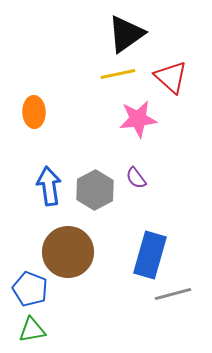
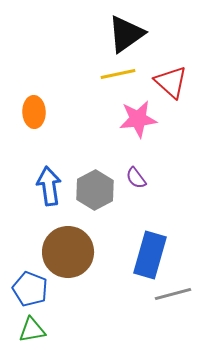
red triangle: moved 5 px down
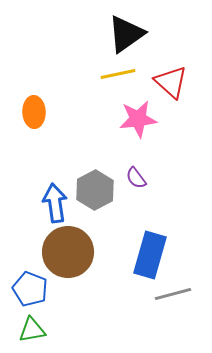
blue arrow: moved 6 px right, 17 px down
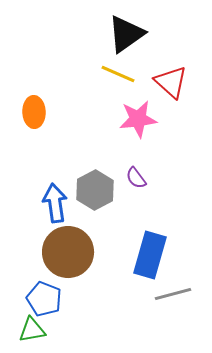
yellow line: rotated 36 degrees clockwise
blue pentagon: moved 14 px right, 10 px down
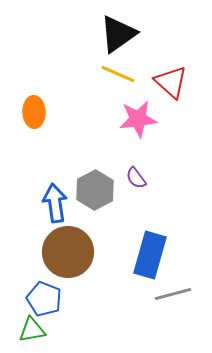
black triangle: moved 8 px left
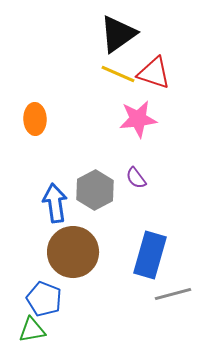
red triangle: moved 17 px left, 9 px up; rotated 24 degrees counterclockwise
orange ellipse: moved 1 px right, 7 px down
brown circle: moved 5 px right
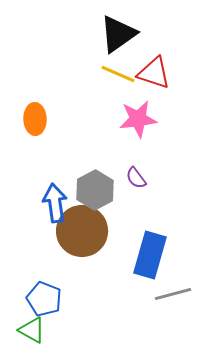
brown circle: moved 9 px right, 21 px up
green triangle: rotated 40 degrees clockwise
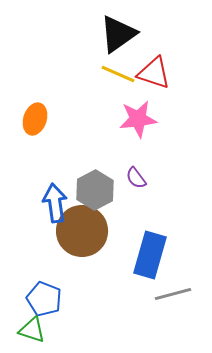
orange ellipse: rotated 20 degrees clockwise
green triangle: rotated 12 degrees counterclockwise
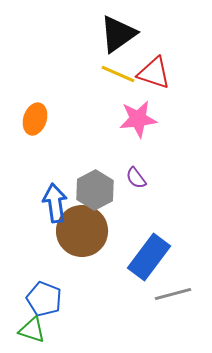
blue rectangle: moved 1 px left, 2 px down; rotated 21 degrees clockwise
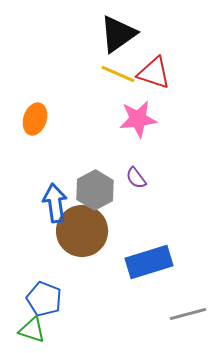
blue rectangle: moved 5 px down; rotated 36 degrees clockwise
gray line: moved 15 px right, 20 px down
